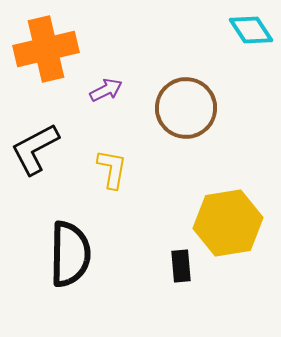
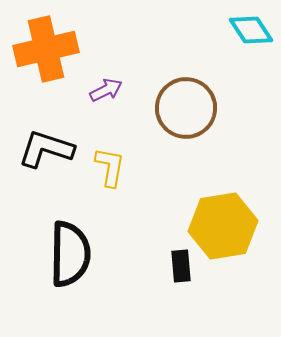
black L-shape: moved 11 px right; rotated 46 degrees clockwise
yellow L-shape: moved 2 px left, 2 px up
yellow hexagon: moved 5 px left, 3 px down
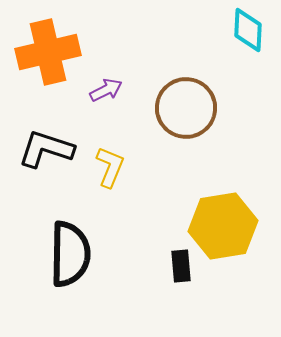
cyan diamond: moved 3 px left; rotated 36 degrees clockwise
orange cross: moved 2 px right, 3 px down
yellow L-shape: rotated 12 degrees clockwise
